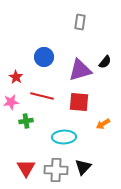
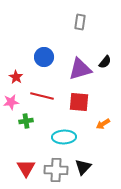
purple triangle: moved 1 px up
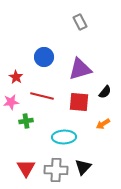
gray rectangle: rotated 35 degrees counterclockwise
black semicircle: moved 30 px down
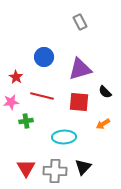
black semicircle: rotated 96 degrees clockwise
gray cross: moved 1 px left, 1 px down
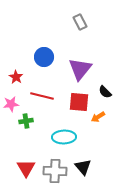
purple triangle: rotated 35 degrees counterclockwise
pink star: moved 2 px down
orange arrow: moved 5 px left, 7 px up
black triangle: rotated 24 degrees counterclockwise
